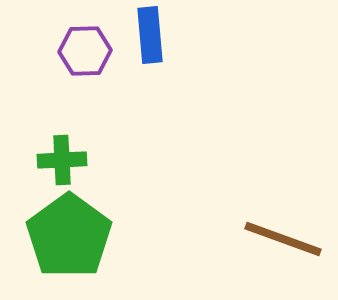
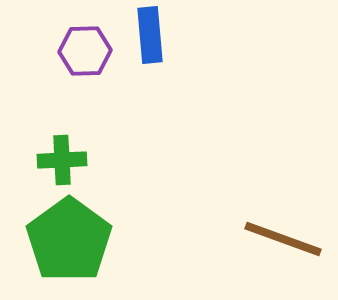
green pentagon: moved 4 px down
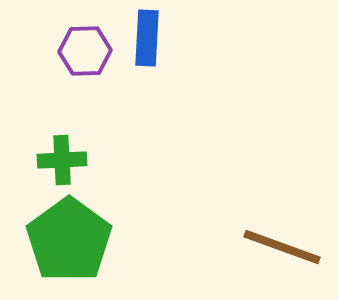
blue rectangle: moved 3 px left, 3 px down; rotated 8 degrees clockwise
brown line: moved 1 px left, 8 px down
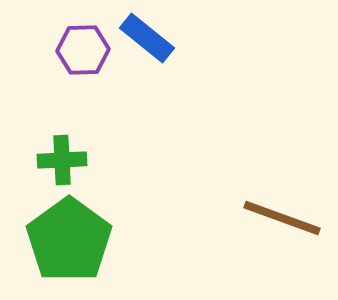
blue rectangle: rotated 54 degrees counterclockwise
purple hexagon: moved 2 px left, 1 px up
brown line: moved 29 px up
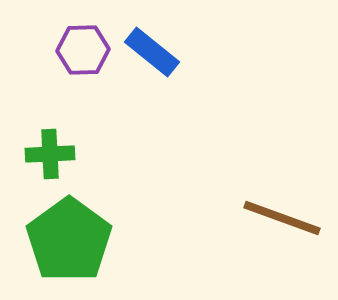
blue rectangle: moved 5 px right, 14 px down
green cross: moved 12 px left, 6 px up
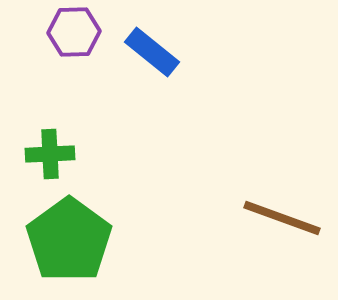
purple hexagon: moved 9 px left, 18 px up
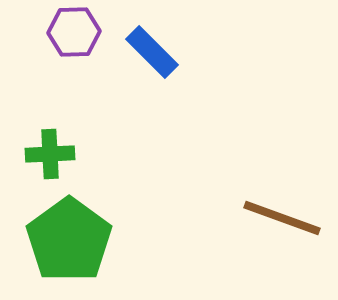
blue rectangle: rotated 6 degrees clockwise
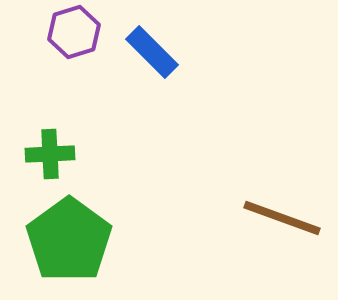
purple hexagon: rotated 15 degrees counterclockwise
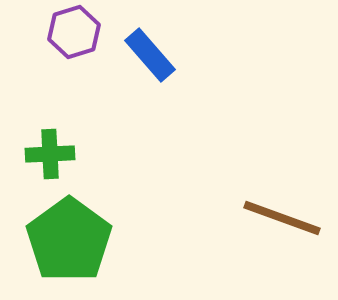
blue rectangle: moved 2 px left, 3 px down; rotated 4 degrees clockwise
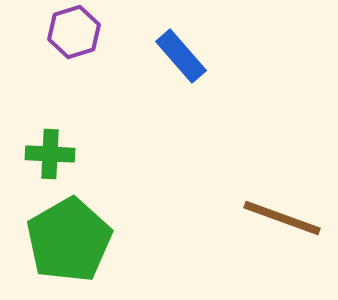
blue rectangle: moved 31 px right, 1 px down
green cross: rotated 6 degrees clockwise
green pentagon: rotated 6 degrees clockwise
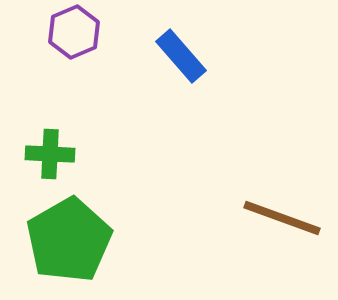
purple hexagon: rotated 6 degrees counterclockwise
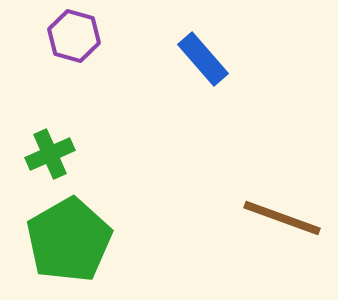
purple hexagon: moved 4 px down; rotated 21 degrees counterclockwise
blue rectangle: moved 22 px right, 3 px down
green cross: rotated 27 degrees counterclockwise
